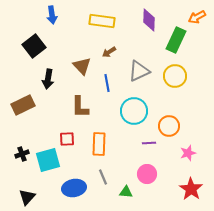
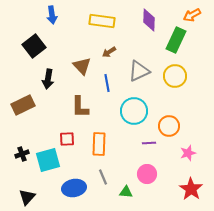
orange arrow: moved 5 px left, 2 px up
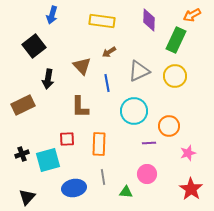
blue arrow: rotated 24 degrees clockwise
gray line: rotated 14 degrees clockwise
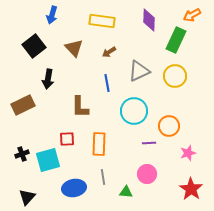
brown triangle: moved 8 px left, 18 px up
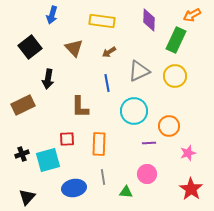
black square: moved 4 px left, 1 px down
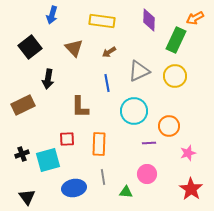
orange arrow: moved 3 px right, 3 px down
black triangle: rotated 18 degrees counterclockwise
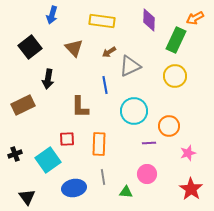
gray triangle: moved 9 px left, 5 px up
blue line: moved 2 px left, 2 px down
black cross: moved 7 px left
cyan square: rotated 20 degrees counterclockwise
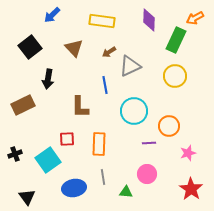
blue arrow: rotated 30 degrees clockwise
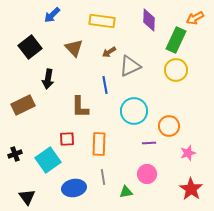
yellow circle: moved 1 px right, 6 px up
green triangle: rotated 16 degrees counterclockwise
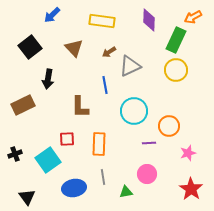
orange arrow: moved 2 px left, 1 px up
